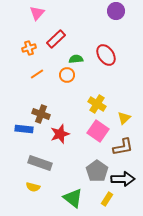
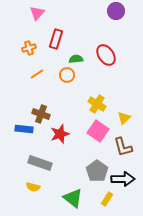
red rectangle: rotated 30 degrees counterclockwise
brown L-shape: rotated 85 degrees clockwise
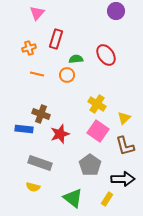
orange line: rotated 48 degrees clockwise
brown L-shape: moved 2 px right, 1 px up
gray pentagon: moved 7 px left, 6 px up
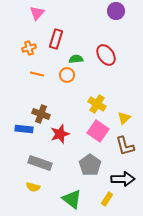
green triangle: moved 1 px left, 1 px down
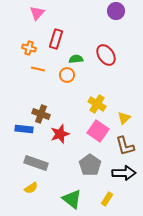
orange cross: rotated 32 degrees clockwise
orange line: moved 1 px right, 5 px up
gray rectangle: moved 4 px left
black arrow: moved 1 px right, 6 px up
yellow semicircle: moved 2 px left, 1 px down; rotated 48 degrees counterclockwise
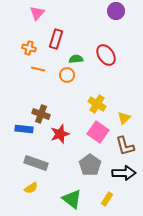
pink square: moved 1 px down
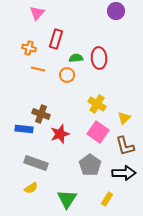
red ellipse: moved 7 px left, 3 px down; rotated 30 degrees clockwise
green semicircle: moved 1 px up
green triangle: moved 5 px left; rotated 25 degrees clockwise
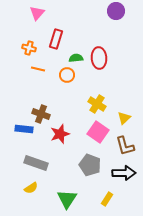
gray pentagon: rotated 15 degrees counterclockwise
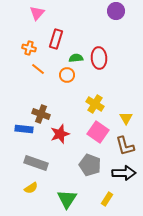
orange line: rotated 24 degrees clockwise
yellow cross: moved 2 px left
yellow triangle: moved 2 px right; rotated 16 degrees counterclockwise
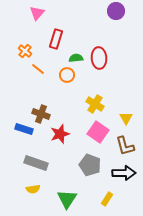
orange cross: moved 4 px left, 3 px down; rotated 24 degrees clockwise
blue rectangle: rotated 12 degrees clockwise
yellow semicircle: moved 2 px right, 1 px down; rotated 24 degrees clockwise
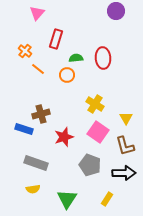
red ellipse: moved 4 px right
brown cross: rotated 36 degrees counterclockwise
red star: moved 4 px right, 3 px down
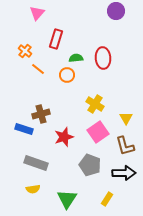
pink square: rotated 20 degrees clockwise
